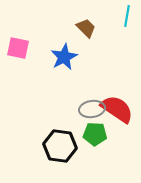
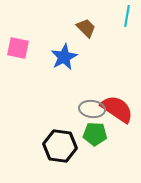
gray ellipse: rotated 15 degrees clockwise
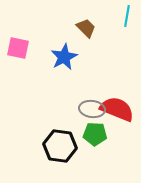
red semicircle: rotated 12 degrees counterclockwise
